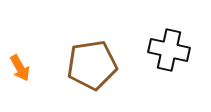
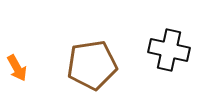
orange arrow: moved 3 px left
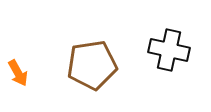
orange arrow: moved 1 px right, 5 px down
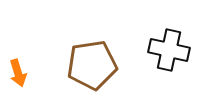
orange arrow: rotated 12 degrees clockwise
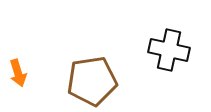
brown pentagon: moved 16 px down
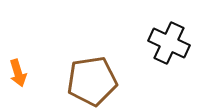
black cross: moved 7 px up; rotated 12 degrees clockwise
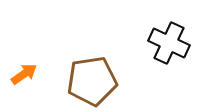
orange arrow: moved 6 px right, 1 px down; rotated 108 degrees counterclockwise
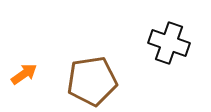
black cross: rotated 6 degrees counterclockwise
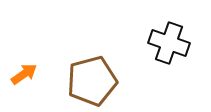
brown pentagon: rotated 6 degrees counterclockwise
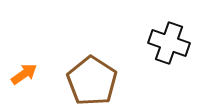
brown pentagon: rotated 24 degrees counterclockwise
